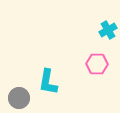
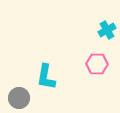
cyan cross: moved 1 px left
cyan L-shape: moved 2 px left, 5 px up
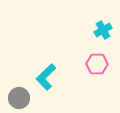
cyan cross: moved 4 px left
cyan L-shape: rotated 36 degrees clockwise
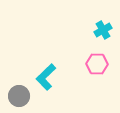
gray circle: moved 2 px up
